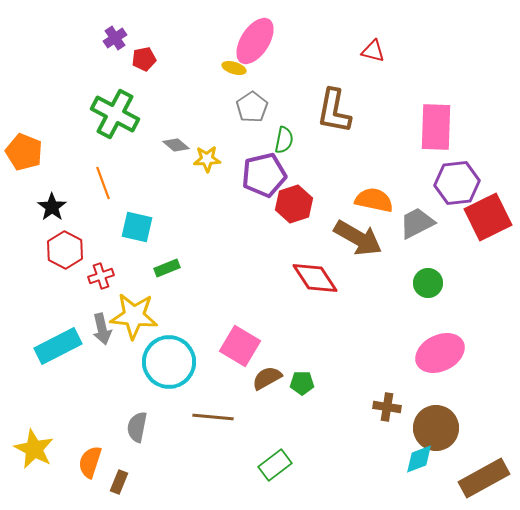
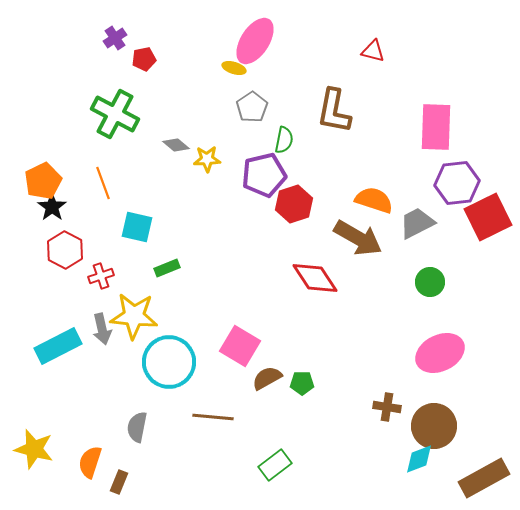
orange pentagon at (24, 152): moved 19 px right, 29 px down; rotated 24 degrees clockwise
orange semicircle at (374, 200): rotated 6 degrees clockwise
green circle at (428, 283): moved 2 px right, 1 px up
brown circle at (436, 428): moved 2 px left, 2 px up
yellow star at (34, 449): rotated 12 degrees counterclockwise
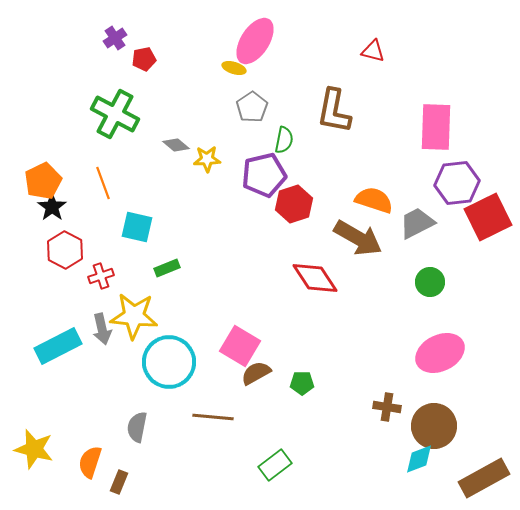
brown semicircle at (267, 378): moved 11 px left, 5 px up
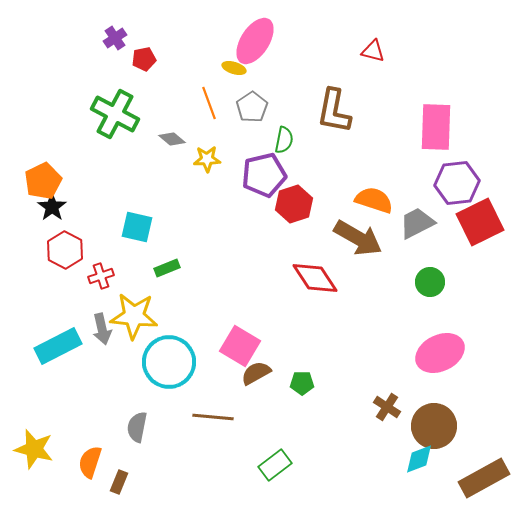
gray diamond at (176, 145): moved 4 px left, 6 px up
orange line at (103, 183): moved 106 px right, 80 px up
red square at (488, 217): moved 8 px left, 5 px down
brown cross at (387, 407): rotated 24 degrees clockwise
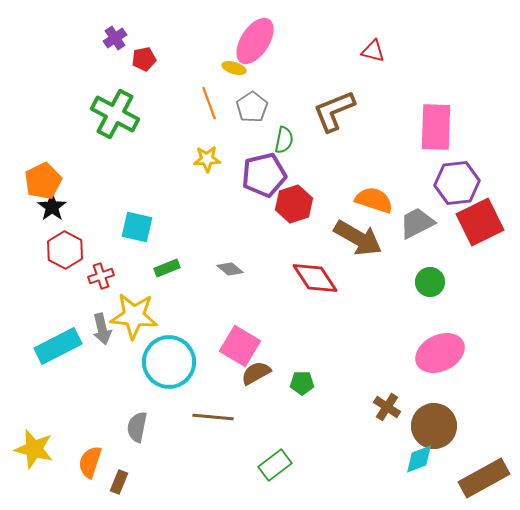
brown L-shape at (334, 111): rotated 57 degrees clockwise
gray diamond at (172, 139): moved 58 px right, 130 px down
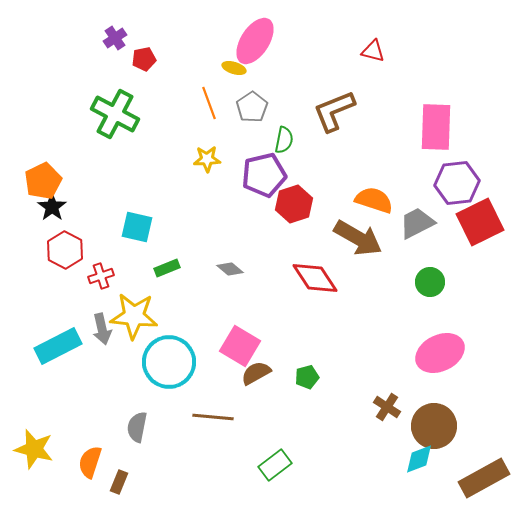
green pentagon at (302, 383): moved 5 px right, 6 px up; rotated 15 degrees counterclockwise
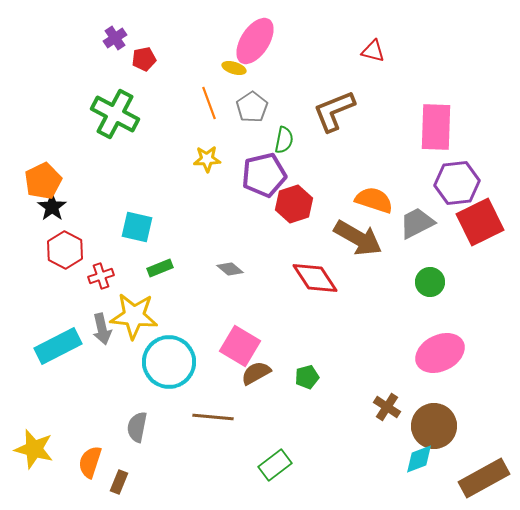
green rectangle at (167, 268): moved 7 px left
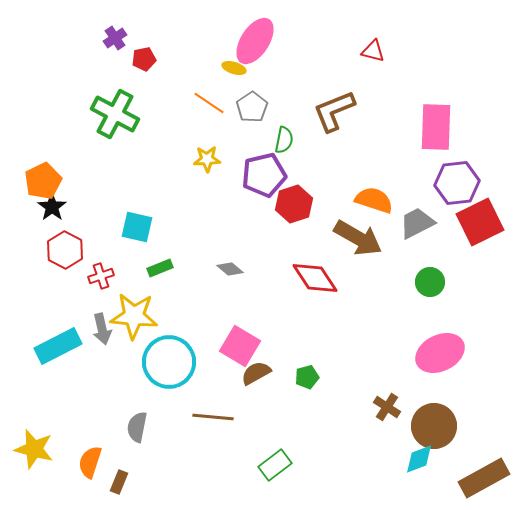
orange line at (209, 103): rotated 36 degrees counterclockwise
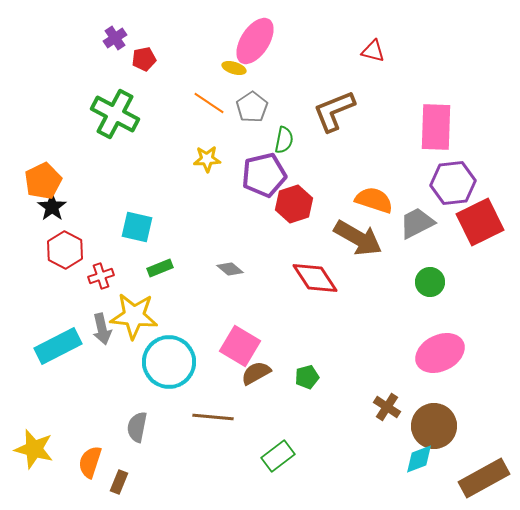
purple hexagon at (457, 183): moved 4 px left
green rectangle at (275, 465): moved 3 px right, 9 px up
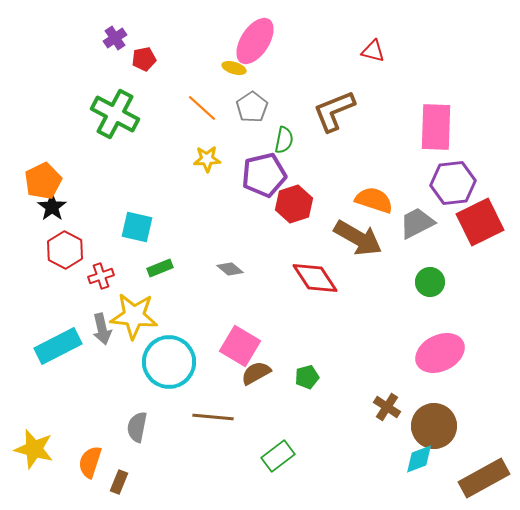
orange line at (209, 103): moved 7 px left, 5 px down; rotated 8 degrees clockwise
